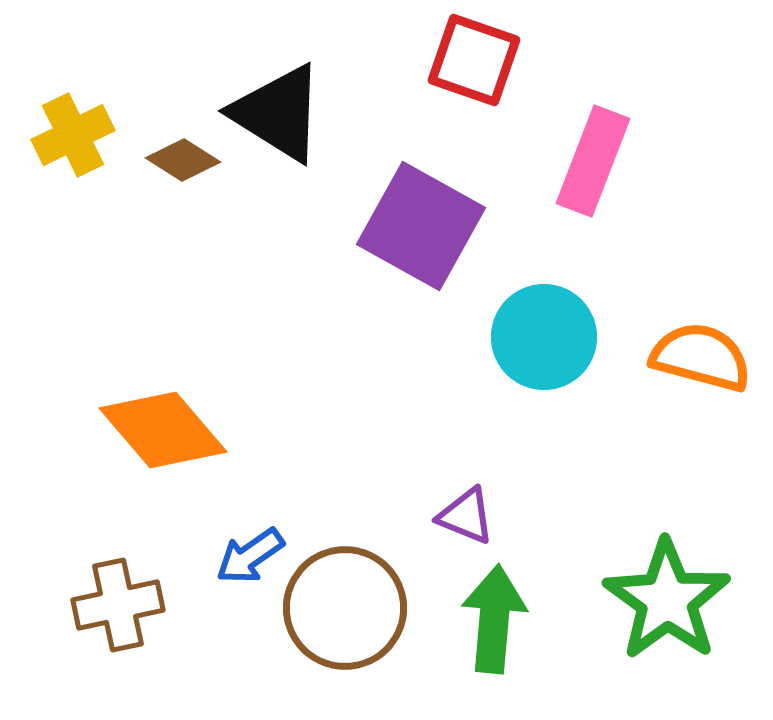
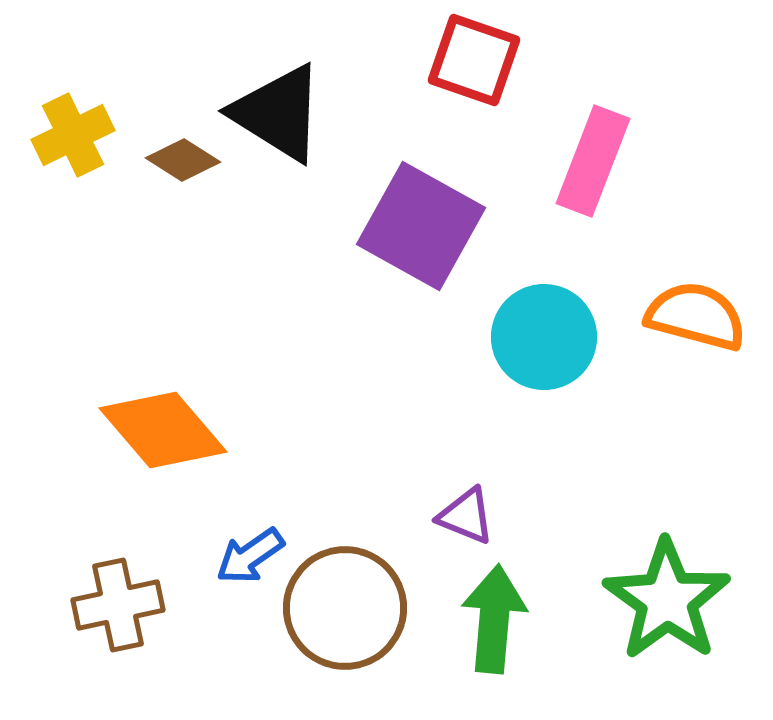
orange semicircle: moved 5 px left, 41 px up
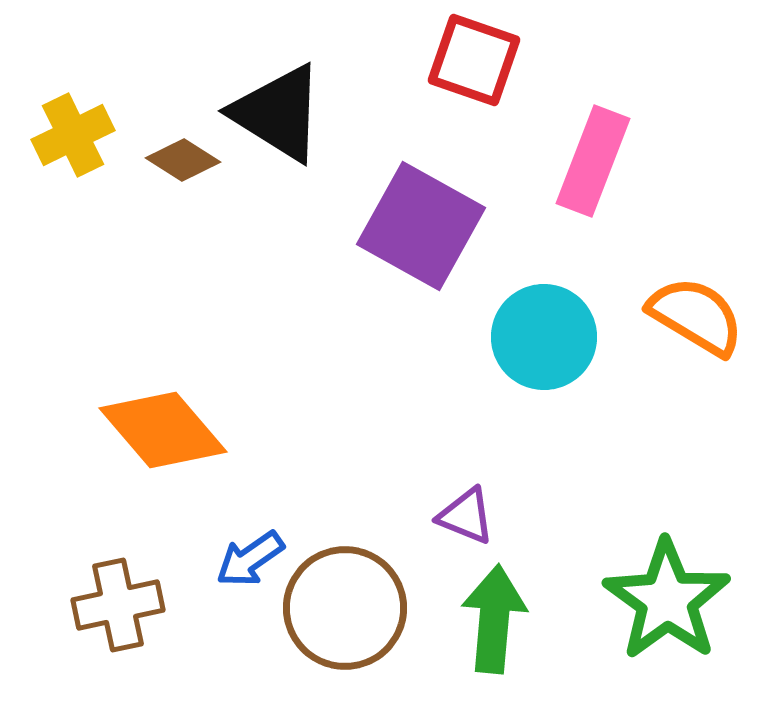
orange semicircle: rotated 16 degrees clockwise
blue arrow: moved 3 px down
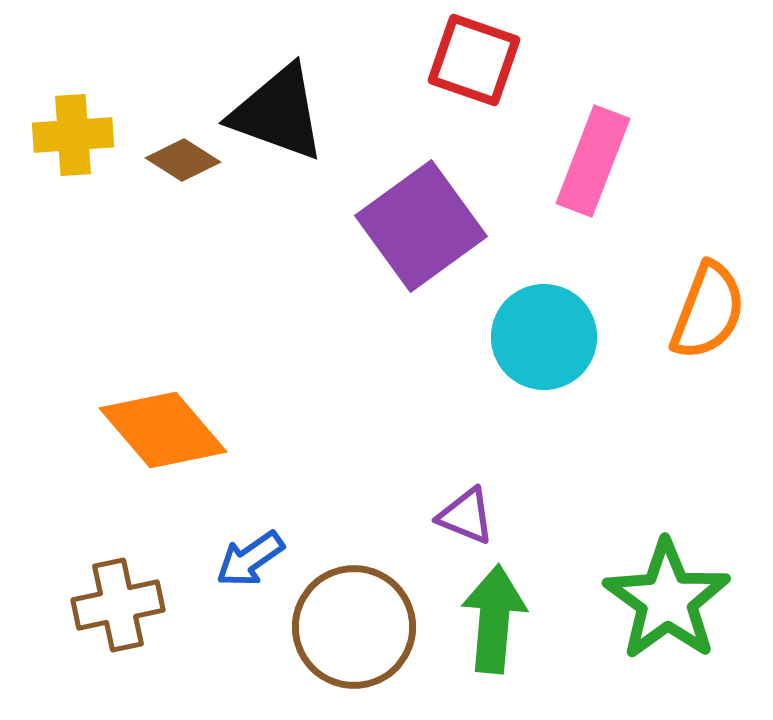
black triangle: rotated 12 degrees counterclockwise
yellow cross: rotated 22 degrees clockwise
purple square: rotated 25 degrees clockwise
orange semicircle: moved 12 px right, 5 px up; rotated 80 degrees clockwise
brown circle: moved 9 px right, 19 px down
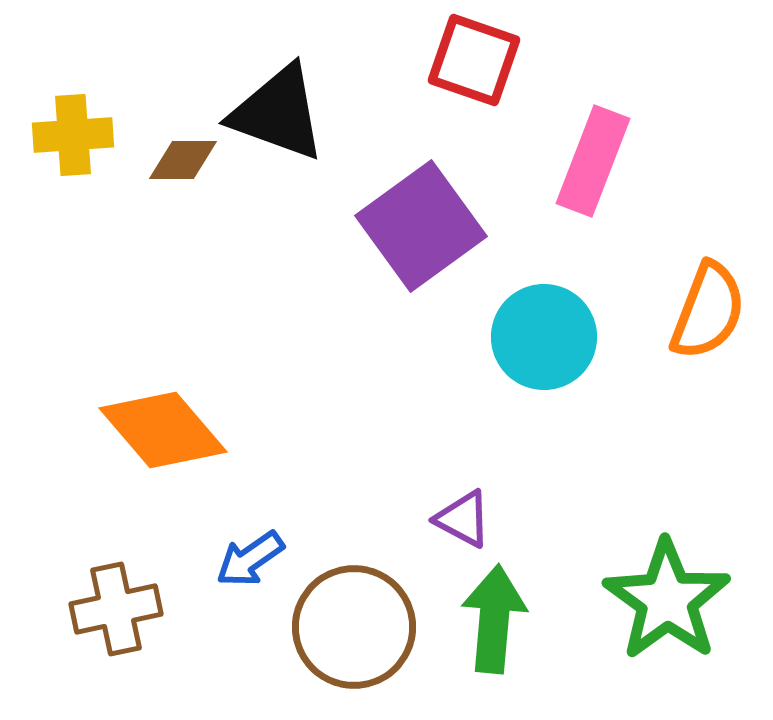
brown diamond: rotated 32 degrees counterclockwise
purple triangle: moved 3 px left, 3 px down; rotated 6 degrees clockwise
brown cross: moved 2 px left, 4 px down
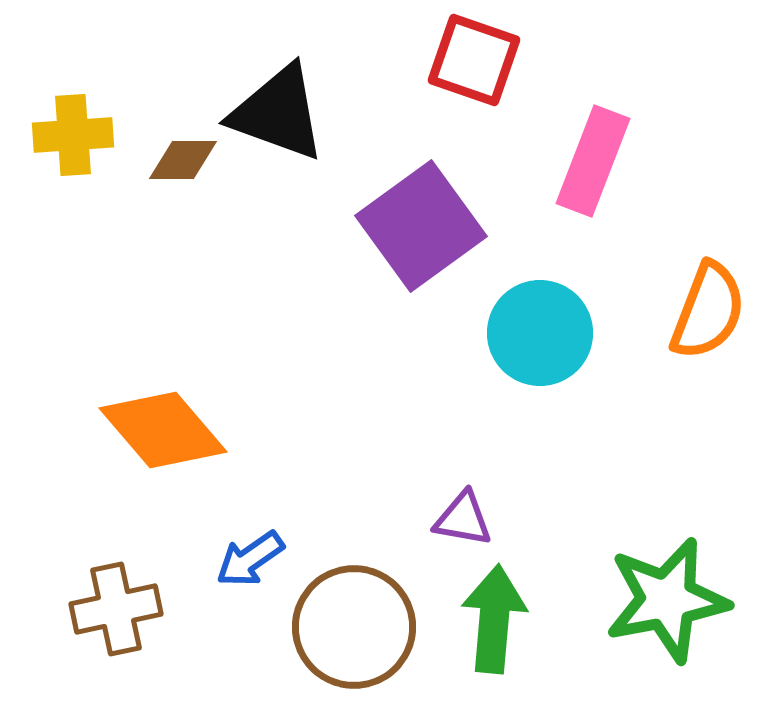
cyan circle: moved 4 px left, 4 px up
purple triangle: rotated 18 degrees counterclockwise
green star: rotated 25 degrees clockwise
